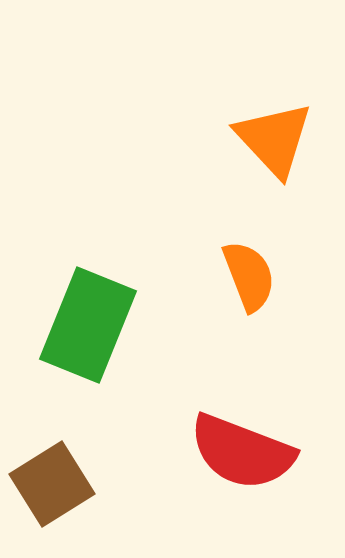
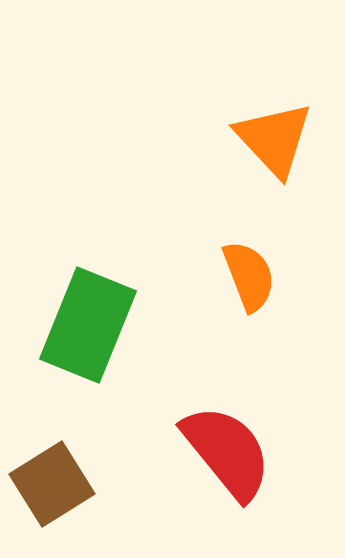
red semicircle: moved 15 px left; rotated 150 degrees counterclockwise
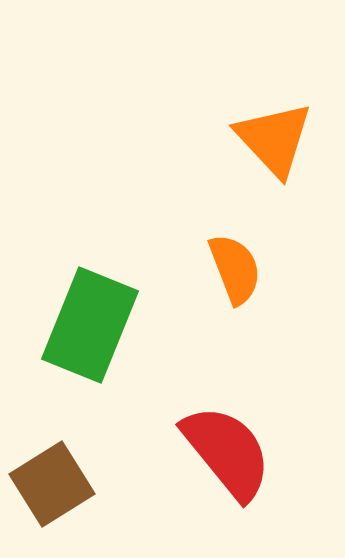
orange semicircle: moved 14 px left, 7 px up
green rectangle: moved 2 px right
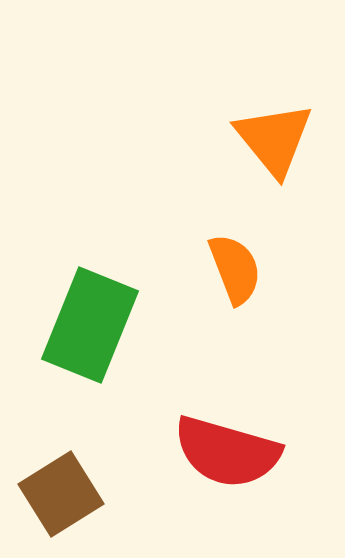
orange triangle: rotated 4 degrees clockwise
red semicircle: rotated 145 degrees clockwise
brown square: moved 9 px right, 10 px down
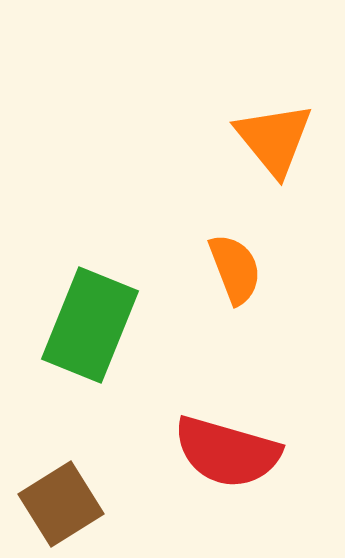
brown square: moved 10 px down
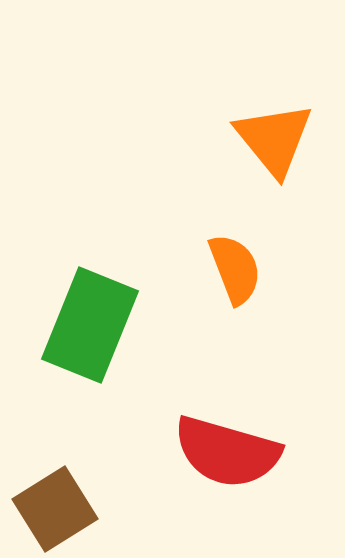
brown square: moved 6 px left, 5 px down
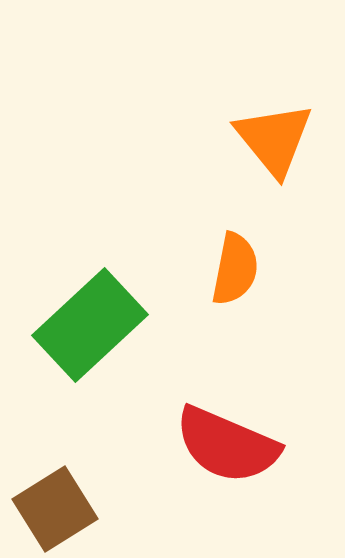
orange semicircle: rotated 32 degrees clockwise
green rectangle: rotated 25 degrees clockwise
red semicircle: moved 7 px up; rotated 7 degrees clockwise
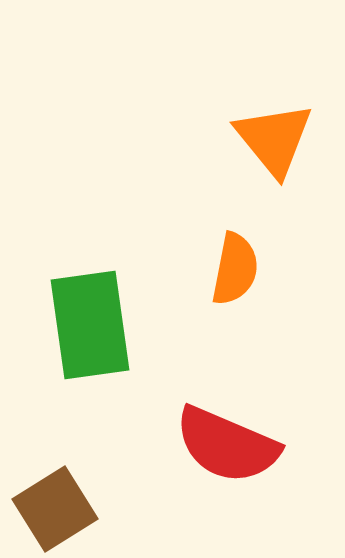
green rectangle: rotated 55 degrees counterclockwise
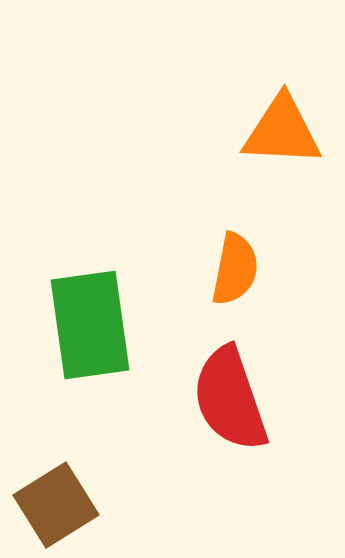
orange triangle: moved 8 px right, 8 px up; rotated 48 degrees counterclockwise
red semicircle: moved 3 px right, 46 px up; rotated 48 degrees clockwise
brown square: moved 1 px right, 4 px up
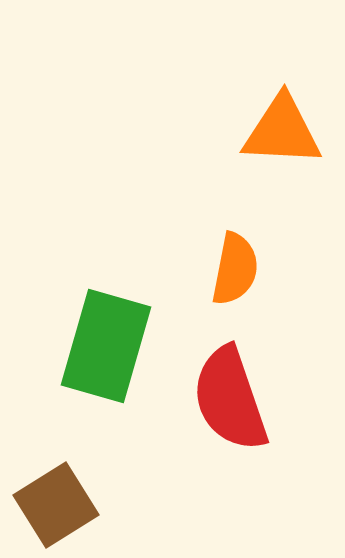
green rectangle: moved 16 px right, 21 px down; rotated 24 degrees clockwise
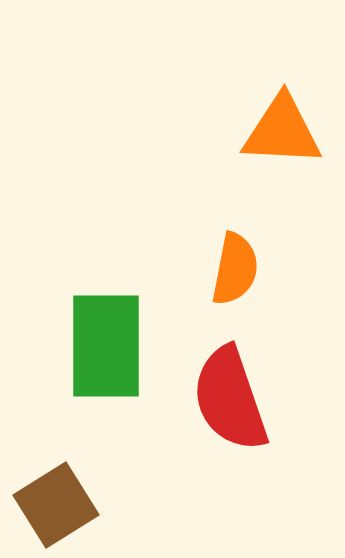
green rectangle: rotated 16 degrees counterclockwise
